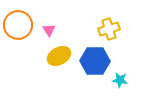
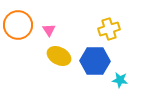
yellow ellipse: rotated 55 degrees clockwise
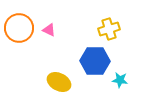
orange circle: moved 1 px right, 3 px down
pink triangle: rotated 32 degrees counterclockwise
yellow ellipse: moved 26 px down
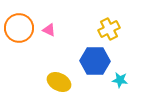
yellow cross: rotated 10 degrees counterclockwise
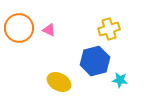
yellow cross: rotated 10 degrees clockwise
blue hexagon: rotated 16 degrees counterclockwise
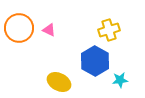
yellow cross: moved 1 px down
blue hexagon: rotated 16 degrees counterclockwise
cyan star: rotated 14 degrees counterclockwise
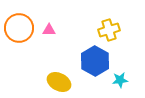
pink triangle: rotated 24 degrees counterclockwise
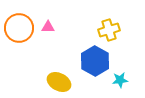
pink triangle: moved 1 px left, 3 px up
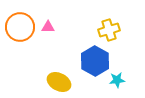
orange circle: moved 1 px right, 1 px up
cyan star: moved 3 px left
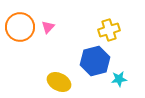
pink triangle: rotated 48 degrees counterclockwise
blue hexagon: rotated 16 degrees clockwise
cyan star: moved 2 px right, 1 px up
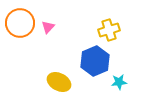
orange circle: moved 4 px up
blue hexagon: rotated 8 degrees counterclockwise
cyan star: moved 3 px down
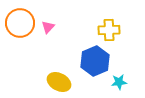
yellow cross: rotated 15 degrees clockwise
